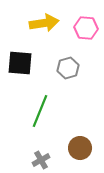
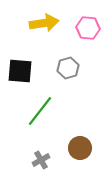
pink hexagon: moved 2 px right
black square: moved 8 px down
green line: rotated 16 degrees clockwise
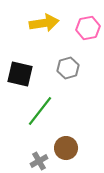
pink hexagon: rotated 15 degrees counterclockwise
black square: moved 3 px down; rotated 8 degrees clockwise
brown circle: moved 14 px left
gray cross: moved 2 px left, 1 px down
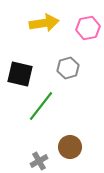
green line: moved 1 px right, 5 px up
brown circle: moved 4 px right, 1 px up
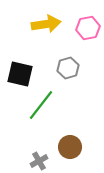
yellow arrow: moved 2 px right, 1 px down
green line: moved 1 px up
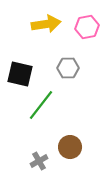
pink hexagon: moved 1 px left, 1 px up
gray hexagon: rotated 15 degrees clockwise
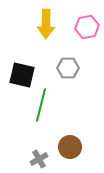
yellow arrow: rotated 100 degrees clockwise
black square: moved 2 px right, 1 px down
green line: rotated 24 degrees counterclockwise
gray cross: moved 2 px up
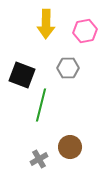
pink hexagon: moved 2 px left, 4 px down
black square: rotated 8 degrees clockwise
